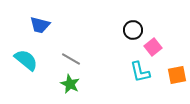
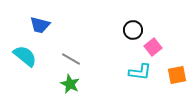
cyan semicircle: moved 1 px left, 4 px up
cyan L-shape: rotated 70 degrees counterclockwise
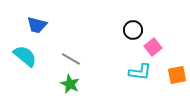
blue trapezoid: moved 3 px left
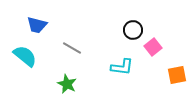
gray line: moved 1 px right, 11 px up
cyan L-shape: moved 18 px left, 5 px up
green star: moved 3 px left
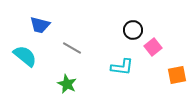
blue trapezoid: moved 3 px right
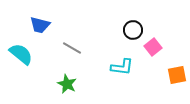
cyan semicircle: moved 4 px left, 2 px up
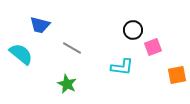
pink square: rotated 18 degrees clockwise
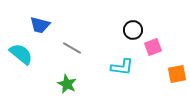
orange square: moved 1 px up
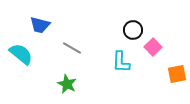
pink square: rotated 24 degrees counterclockwise
cyan L-shape: moved 1 px left, 5 px up; rotated 85 degrees clockwise
